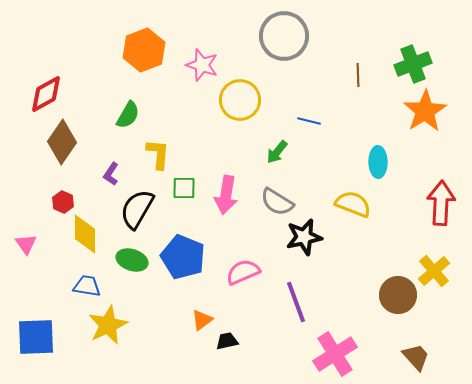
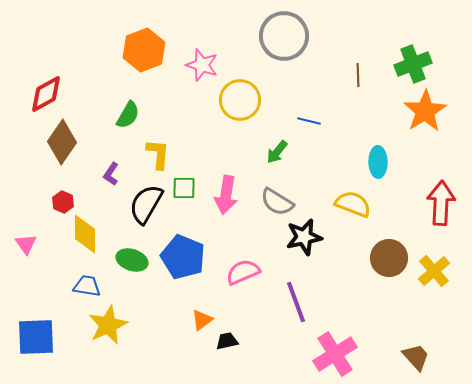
black semicircle: moved 9 px right, 5 px up
brown circle: moved 9 px left, 37 px up
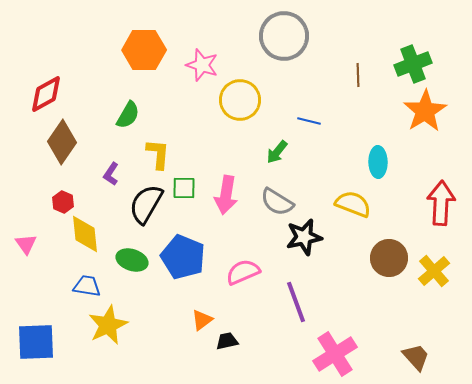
orange hexagon: rotated 21 degrees clockwise
yellow diamond: rotated 6 degrees counterclockwise
blue square: moved 5 px down
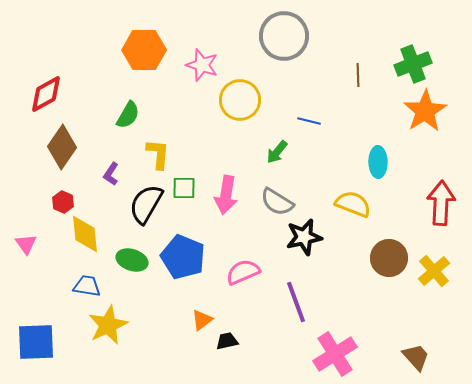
brown diamond: moved 5 px down
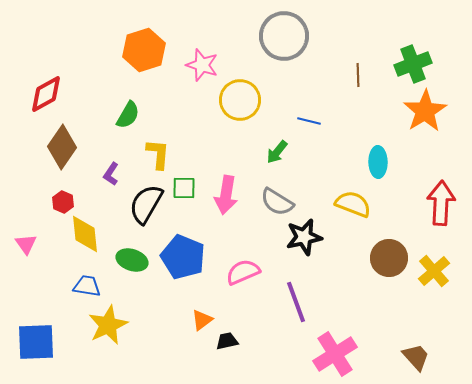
orange hexagon: rotated 18 degrees counterclockwise
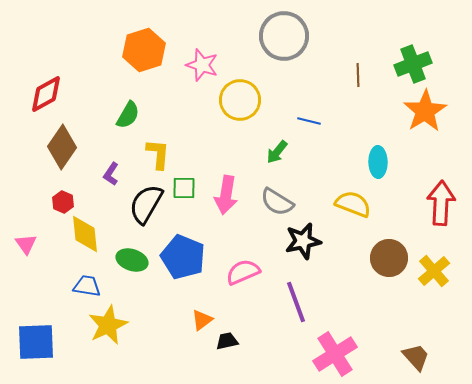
black star: moved 1 px left, 4 px down
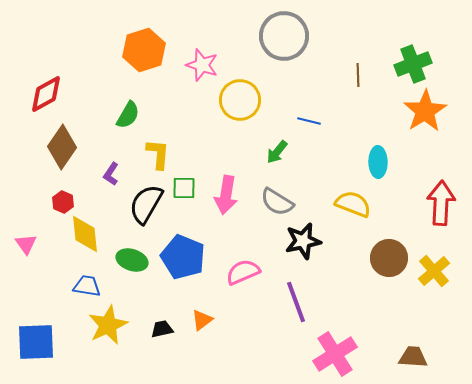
black trapezoid: moved 65 px left, 12 px up
brown trapezoid: moved 3 px left; rotated 44 degrees counterclockwise
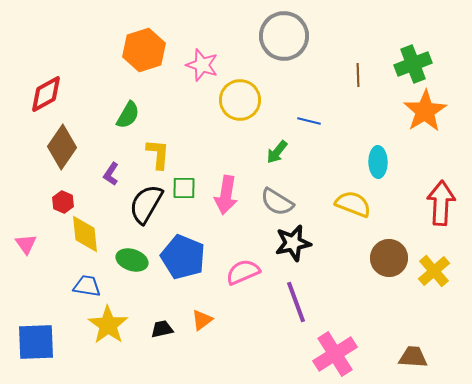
black star: moved 10 px left, 2 px down
yellow star: rotated 12 degrees counterclockwise
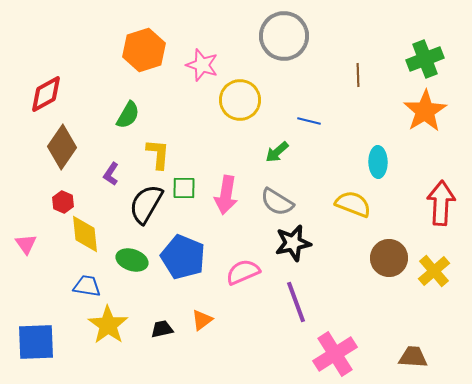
green cross: moved 12 px right, 5 px up
green arrow: rotated 10 degrees clockwise
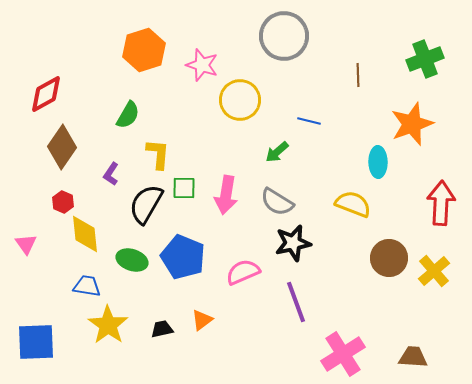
orange star: moved 13 px left, 13 px down; rotated 12 degrees clockwise
pink cross: moved 8 px right
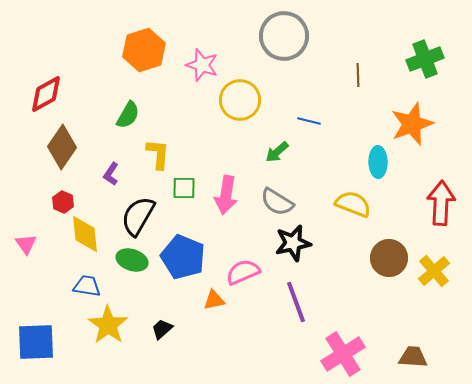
black semicircle: moved 8 px left, 12 px down
orange triangle: moved 12 px right, 20 px up; rotated 25 degrees clockwise
black trapezoid: rotated 30 degrees counterclockwise
